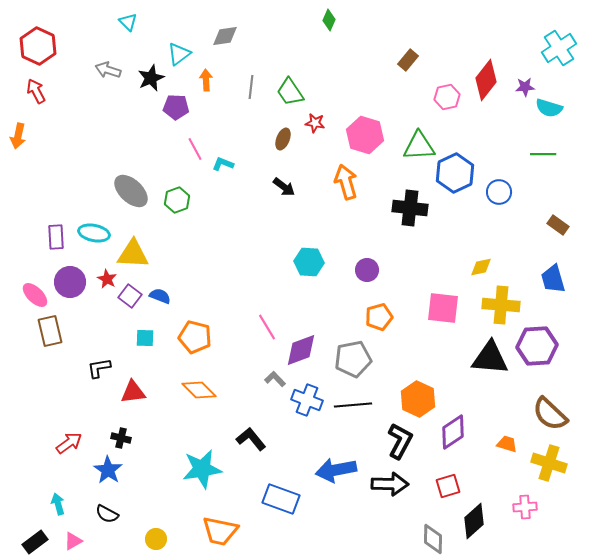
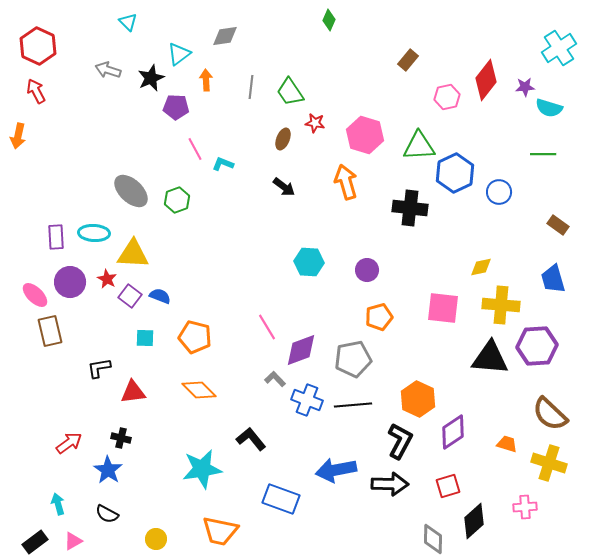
cyan ellipse at (94, 233): rotated 8 degrees counterclockwise
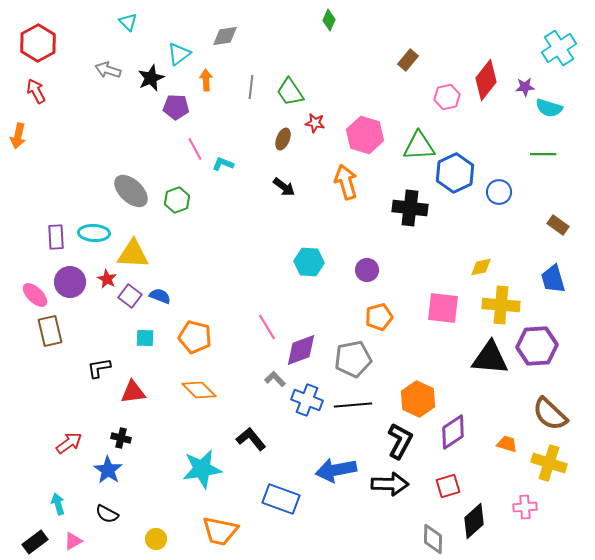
red hexagon at (38, 46): moved 3 px up; rotated 6 degrees clockwise
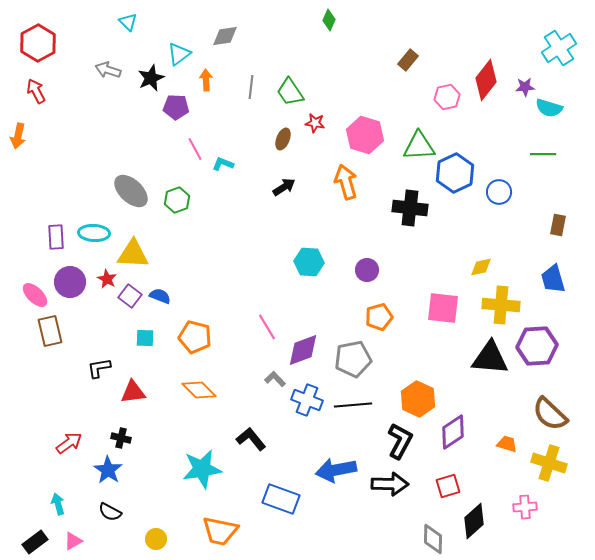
black arrow at (284, 187): rotated 70 degrees counterclockwise
brown rectangle at (558, 225): rotated 65 degrees clockwise
purple diamond at (301, 350): moved 2 px right
black semicircle at (107, 514): moved 3 px right, 2 px up
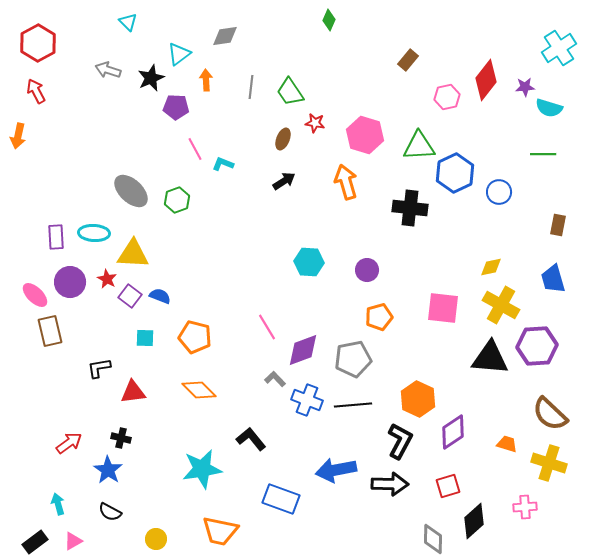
black arrow at (284, 187): moved 6 px up
yellow diamond at (481, 267): moved 10 px right
yellow cross at (501, 305): rotated 24 degrees clockwise
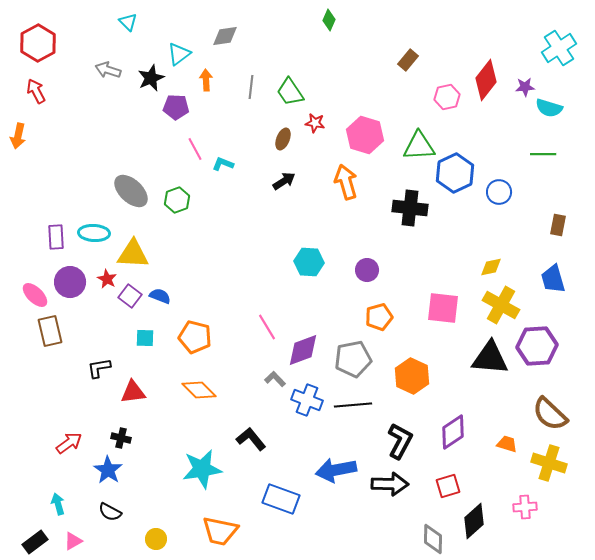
orange hexagon at (418, 399): moved 6 px left, 23 px up
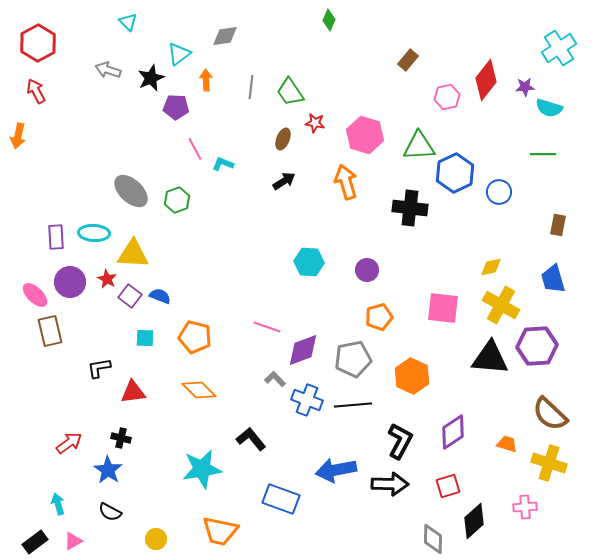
pink line at (267, 327): rotated 40 degrees counterclockwise
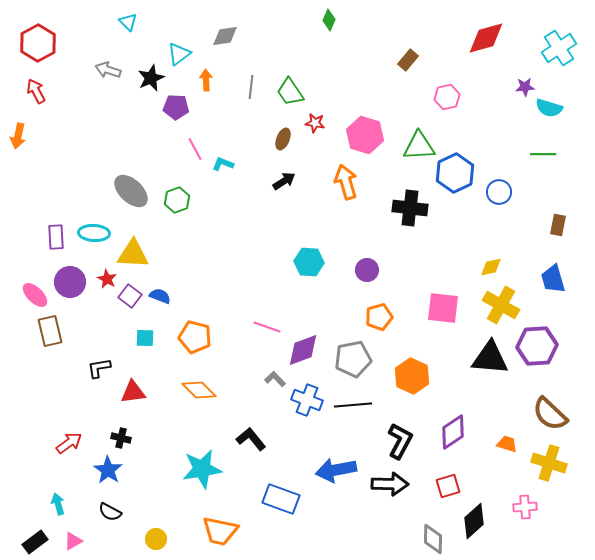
red diamond at (486, 80): moved 42 px up; rotated 36 degrees clockwise
